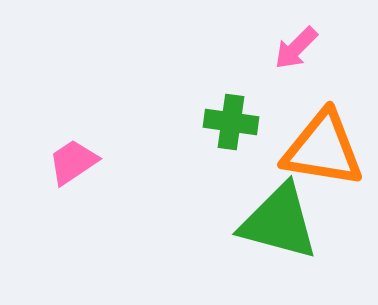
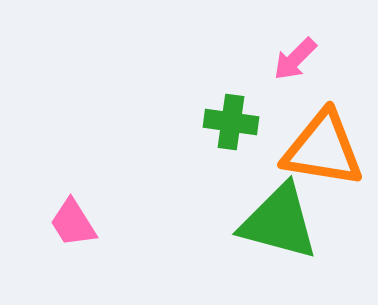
pink arrow: moved 1 px left, 11 px down
pink trapezoid: moved 61 px down; rotated 88 degrees counterclockwise
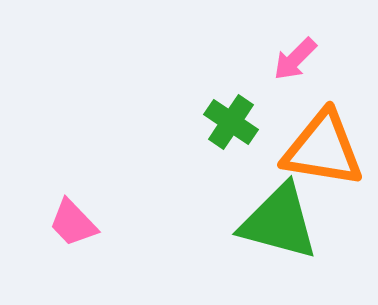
green cross: rotated 26 degrees clockwise
pink trapezoid: rotated 12 degrees counterclockwise
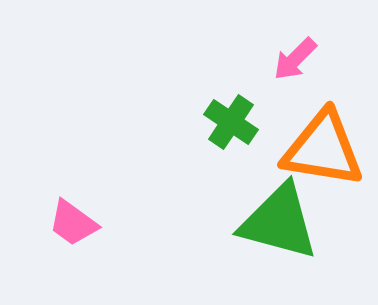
pink trapezoid: rotated 10 degrees counterclockwise
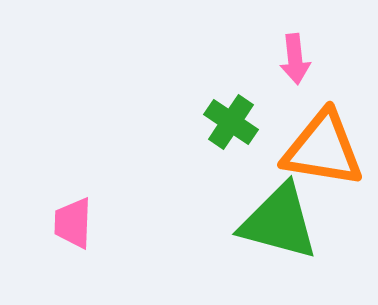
pink arrow: rotated 51 degrees counterclockwise
pink trapezoid: rotated 56 degrees clockwise
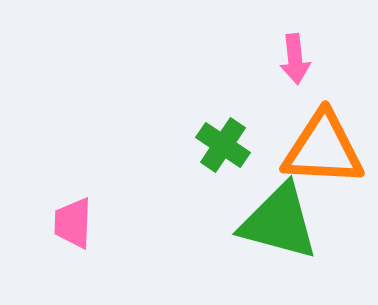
green cross: moved 8 px left, 23 px down
orange triangle: rotated 6 degrees counterclockwise
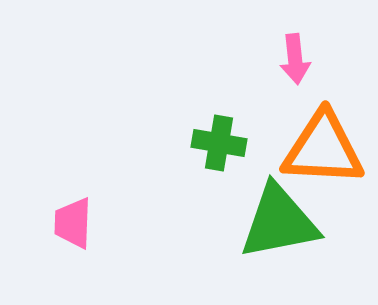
green cross: moved 4 px left, 2 px up; rotated 24 degrees counterclockwise
green triangle: rotated 26 degrees counterclockwise
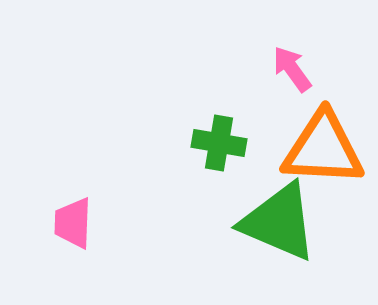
pink arrow: moved 3 px left, 10 px down; rotated 150 degrees clockwise
green triangle: rotated 34 degrees clockwise
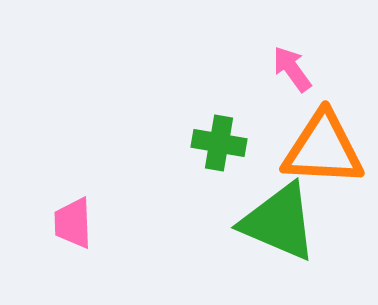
pink trapezoid: rotated 4 degrees counterclockwise
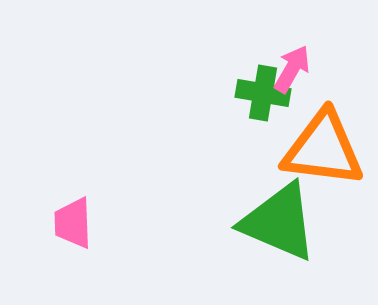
pink arrow: rotated 66 degrees clockwise
green cross: moved 44 px right, 50 px up
orange triangle: rotated 4 degrees clockwise
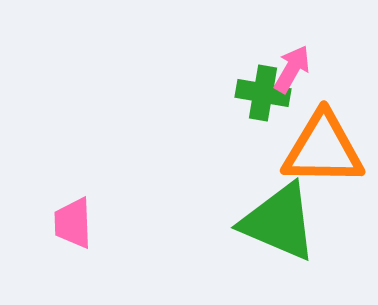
orange triangle: rotated 6 degrees counterclockwise
